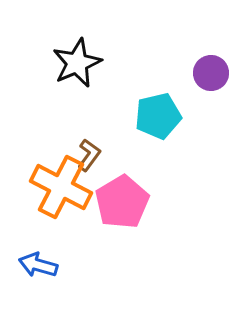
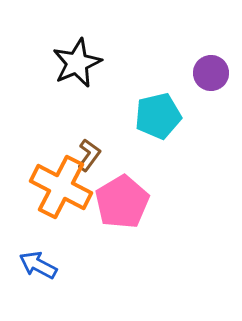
blue arrow: rotated 12 degrees clockwise
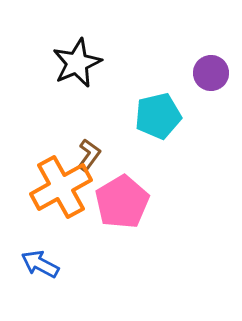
orange cross: rotated 34 degrees clockwise
blue arrow: moved 2 px right, 1 px up
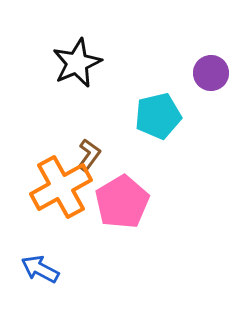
blue arrow: moved 5 px down
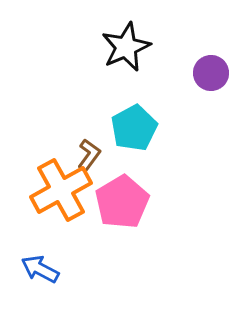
black star: moved 49 px right, 16 px up
cyan pentagon: moved 24 px left, 12 px down; rotated 15 degrees counterclockwise
orange cross: moved 3 px down
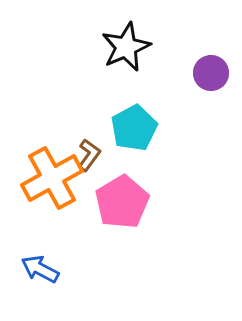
orange cross: moved 9 px left, 12 px up
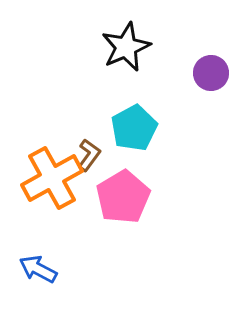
pink pentagon: moved 1 px right, 5 px up
blue arrow: moved 2 px left
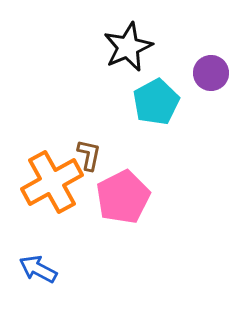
black star: moved 2 px right
cyan pentagon: moved 22 px right, 26 px up
brown L-shape: rotated 24 degrees counterclockwise
orange cross: moved 4 px down
pink pentagon: rotated 4 degrees clockwise
